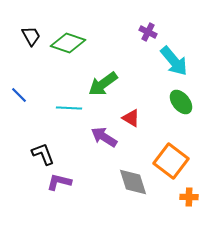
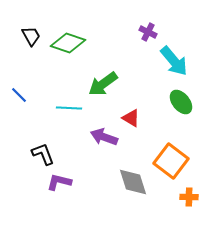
purple arrow: rotated 12 degrees counterclockwise
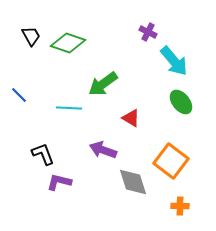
purple arrow: moved 1 px left, 13 px down
orange cross: moved 9 px left, 9 px down
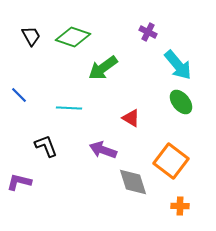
green diamond: moved 5 px right, 6 px up
cyan arrow: moved 4 px right, 4 px down
green arrow: moved 16 px up
black L-shape: moved 3 px right, 8 px up
purple L-shape: moved 40 px left
